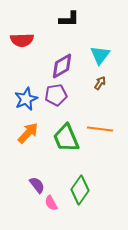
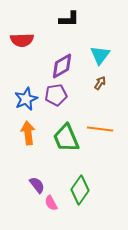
orange arrow: rotated 50 degrees counterclockwise
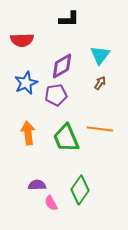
blue star: moved 16 px up
purple semicircle: rotated 54 degrees counterclockwise
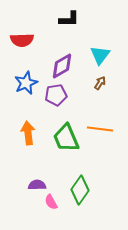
pink semicircle: moved 1 px up
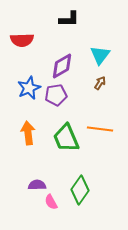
blue star: moved 3 px right, 5 px down
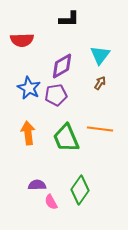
blue star: rotated 20 degrees counterclockwise
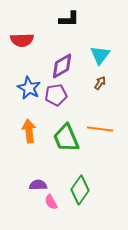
orange arrow: moved 1 px right, 2 px up
purple semicircle: moved 1 px right
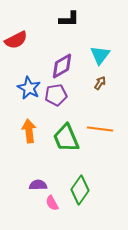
red semicircle: moved 6 px left; rotated 25 degrees counterclockwise
pink semicircle: moved 1 px right, 1 px down
